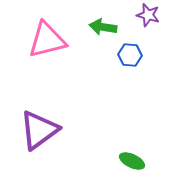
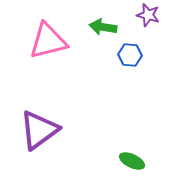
pink triangle: moved 1 px right, 1 px down
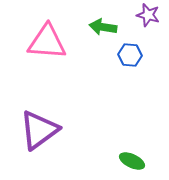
pink triangle: moved 1 px left, 1 px down; rotated 18 degrees clockwise
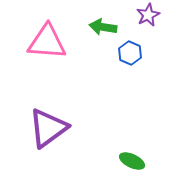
purple star: rotated 30 degrees clockwise
blue hexagon: moved 2 px up; rotated 20 degrees clockwise
purple triangle: moved 9 px right, 2 px up
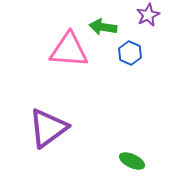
pink triangle: moved 22 px right, 8 px down
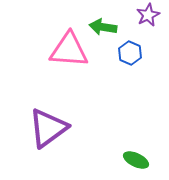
green ellipse: moved 4 px right, 1 px up
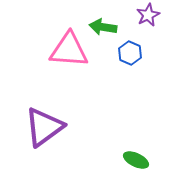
purple triangle: moved 4 px left, 1 px up
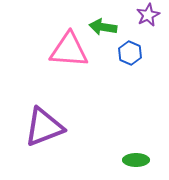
purple triangle: rotated 15 degrees clockwise
green ellipse: rotated 25 degrees counterclockwise
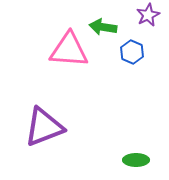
blue hexagon: moved 2 px right, 1 px up
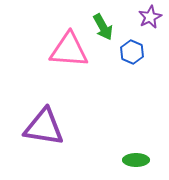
purple star: moved 2 px right, 2 px down
green arrow: rotated 128 degrees counterclockwise
purple triangle: rotated 30 degrees clockwise
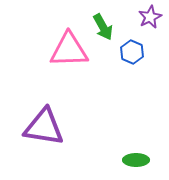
pink triangle: rotated 6 degrees counterclockwise
